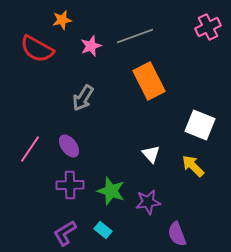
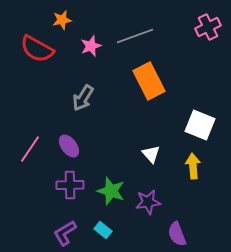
yellow arrow: rotated 40 degrees clockwise
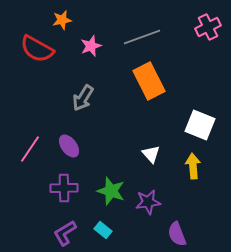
gray line: moved 7 px right, 1 px down
purple cross: moved 6 px left, 3 px down
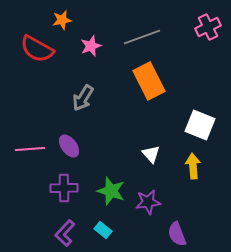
pink line: rotated 52 degrees clockwise
purple L-shape: rotated 16 degrees counterclockwise
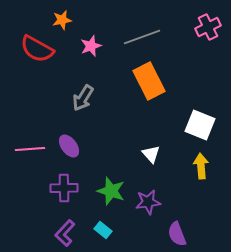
yellow arrow: moved 8 px right
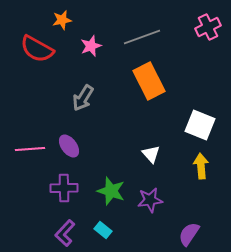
purple star: moved 2 px right, 2 px up
purple semicircle: moved 12 px right; rotated 55 degrees clockwise
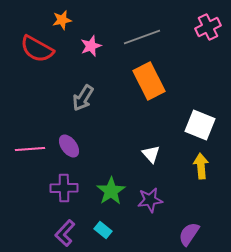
green star: rotated 20 degrees clockwise
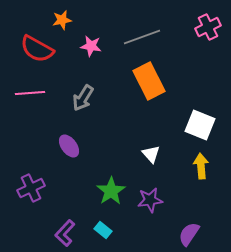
pink star: rotated 30 degrees clockwise
pink line: moved 56 px up
purple cross: moved 33 px left; rotated 24 degrees counterclockwise
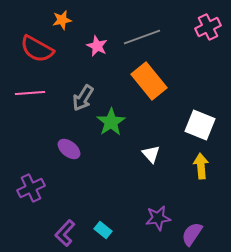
pink star: moved 6 px right; rotated 15 degrees clockwise
orange rectangle: rotated 12 degrees counterclockwise
purple ellipse: moved 3 px down; rotated 15 degrees counterclockwise
green star: moved 69 px up
purple star: moved 8 px right, 18 px down
purple semicircle: moved 3 px right
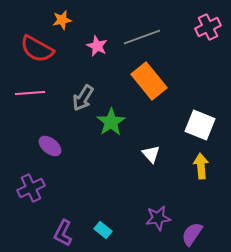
purple ellipse: moved 19 px left, 3 px up
purple L-shape: moved 2 px left; rotated 16 degrees counterclockwise
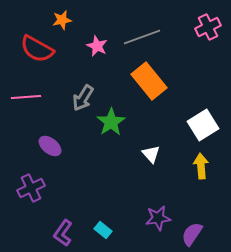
pink line: moved 4 px left, 4 px down
white square: moved 3 px right; rotated 36 degrees clockwise
purple L-shape: rotated 8 degrees clockwise
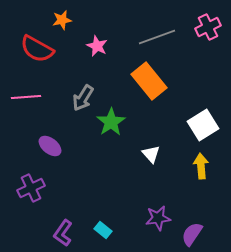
gray line: moved 15 px right
